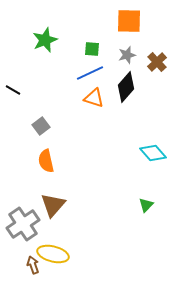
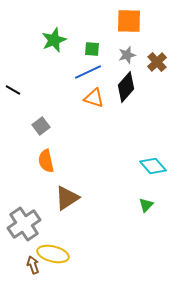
green star: moved 9 px right
blue line: moved 2 px left, 1 px up
cyan diamond: moved 13 px down
brown triangle: moved 14 px right, 7 px up; rotated 16 degrees clockwise
gray cross: moved 1 px right
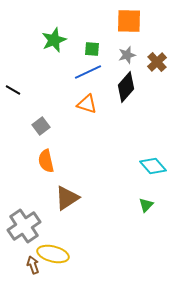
orange triangle: moved 7 px left, 6 px down
gray cross: moved 2 px down
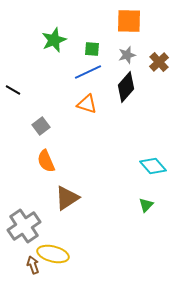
brown cross: moved 2 px right
orange semicircle: rotated 10 degrees counterclockwise
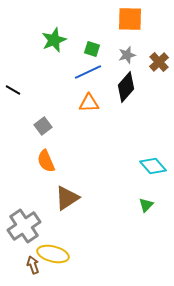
orange square: moved 1 px right, 2 px up
green square: rotated 14 degrees clockwise
orange triangle: moved 2 px right, 1 px up; rotated 20 degrees counterclockwise
gray square: moved 2 px right
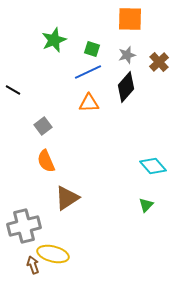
gray cross: rotated 20 degrees clockwise
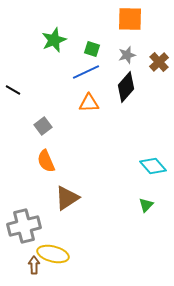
blue line: moved 2 px left
brown arrow: moved 1 px right; rotated 18 degrees clockwise
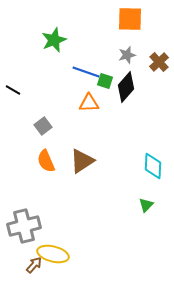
green square: moved 13 px right, 32 px down
blue line: rotated 44 degrees clockwise
cyan diamond: rotated 44 degrees clockwise
brown triangle: moved 15 px right, 37 px up
brown arrow: rotated 42 degrees clockwise
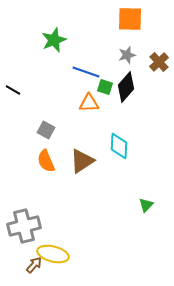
green square: moved 6 px down
gray square: moved 3 px right, 4 px down; rotated 24 degrees counterclockwise
cyan diamond: moved 34 px left, 20 px up
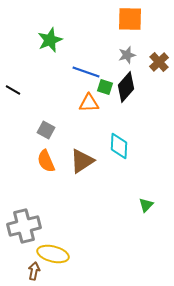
green star: moved 4 px left
brown arrow: moved 6 px down; rotated 30 degrees counterclockwise
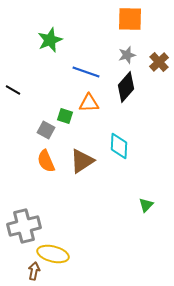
green square: moved 40 px left, 29 px down
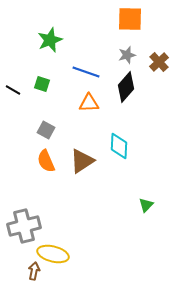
green square: moved 23 px left, 32 px up
